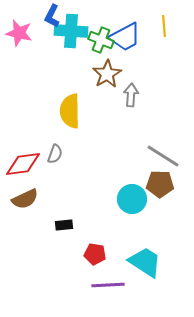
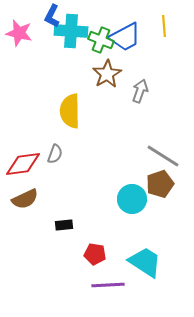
gray arrow: moved 9 px right, 4 px up; rotated 15 degrees clockwise
brown pentagon: rotated 20 degrees counterclockwise
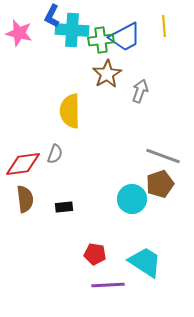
cyan cross: moved 1 px right, 1 px up
green cross: rotated 30 degrees counterclockwise
gray line: rotated 12 degrees counterclockwise
brown semicircle: rotated 72 degrees counterclockwise
black rectangle: moved 18 px up
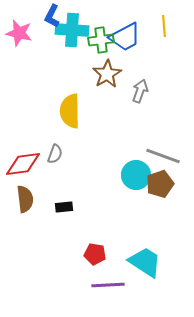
cyan circle: moved 4 px right, 24 px up
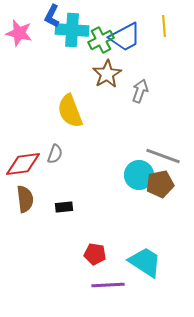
green cross: rotated 20 degrees counterclockwise
yellow semicircle: rotated 20 degrees counterclockwise
cyan circle: moved 3 px right
brown pentagon: rotated 8 degrees clockwise
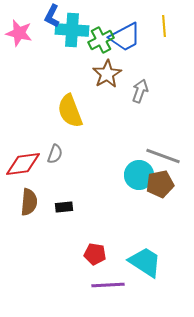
brown semicircle: moved 4 px right, 3 px down; rotated 12 degrees clockwise
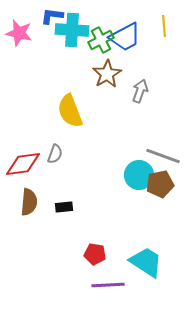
blue L-shape: rotated 70 degrees clockwise
cyan trapezoid: moved 1 px right
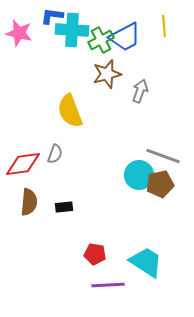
brown star: rotated 16 degrees clockwise
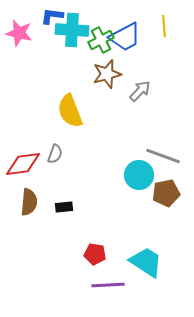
gray arrow: rotated 25 degrees clockwise
brown pentagon: moved 6 px right, 9 px down
